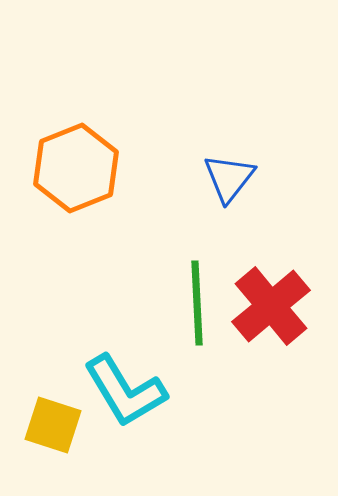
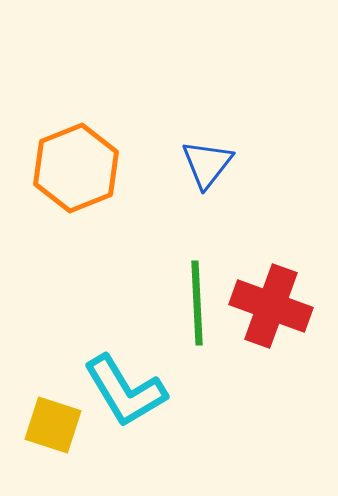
blue triangle: moved 22 px left, 14 px up
red cross: rotated 30 degrees counterclockwise
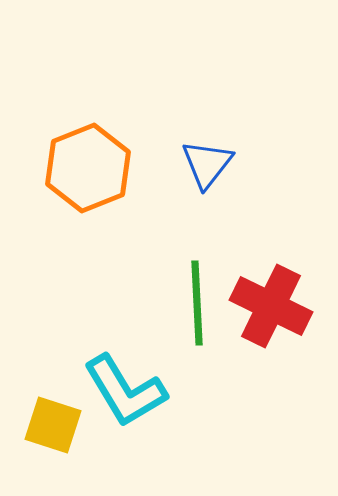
orange hexagon: moved 12 px right
red cross: rotated 6 degrees clockwise
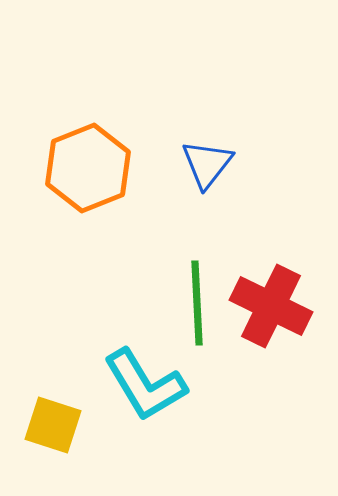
cyan L-shape: moved 20 px right, 6 px up
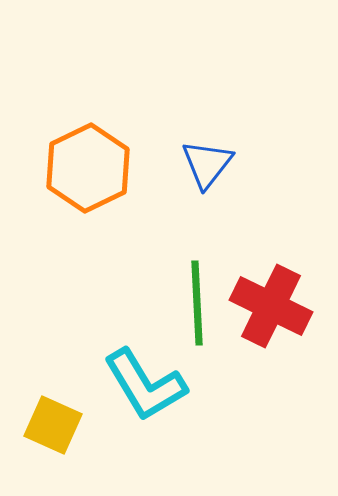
orange hexagon: rotated 4 degrees counterclockwise
yellow square: rotated 6 degrees clockwise
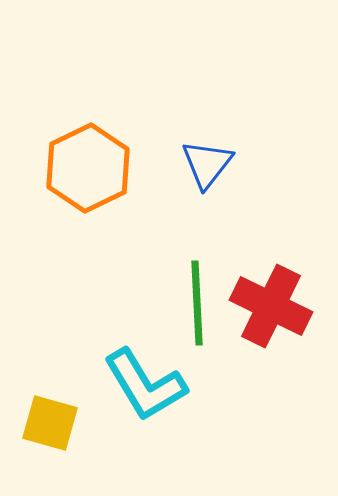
yellow square: moved 3 px left, 2 px up; rotated 8 degrees counterclockwise
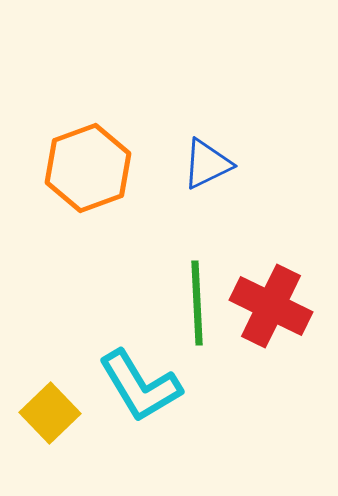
blue triangle: rotated 26 degrees clockwise
orange hexagon: rotated 6 degrees clockwise
cyan L-shape: moved 5 px left, 1 px down
yellow square: moved 10 px up; rotated 30 degrees clockwise
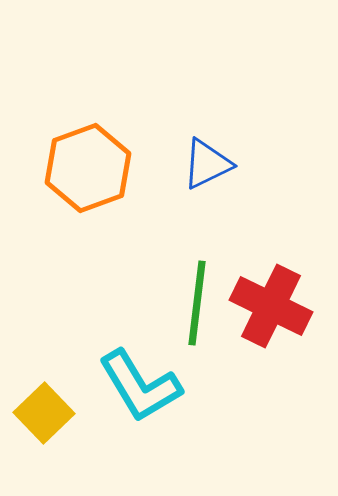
green line: rotated 10 degrees clockwise
yellow square: moved 6 px left
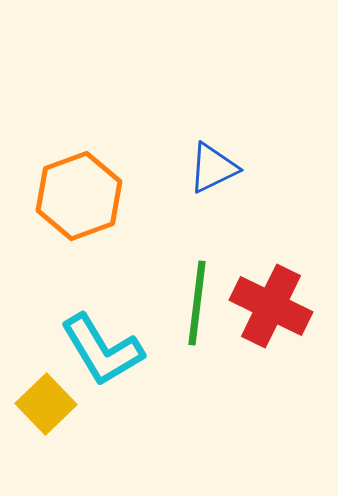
blue triangle: moved 6 px right, 4 px down
orange hexagon: moved 9 px left, 28 px down
cyan L-shape: moved 38 px left, 36 px up
yellow square: moved 2 px right, 9 px up
